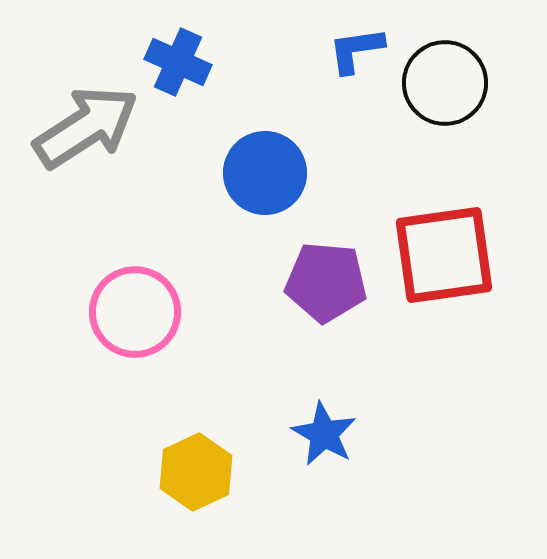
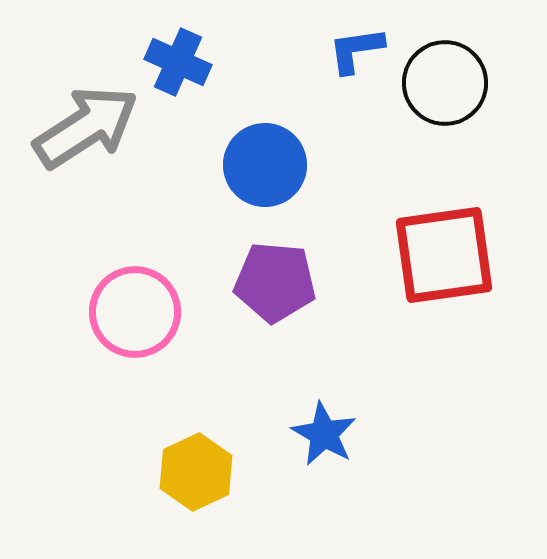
blue circle: moved 8 px up
purple pentagon: moved 51 px left
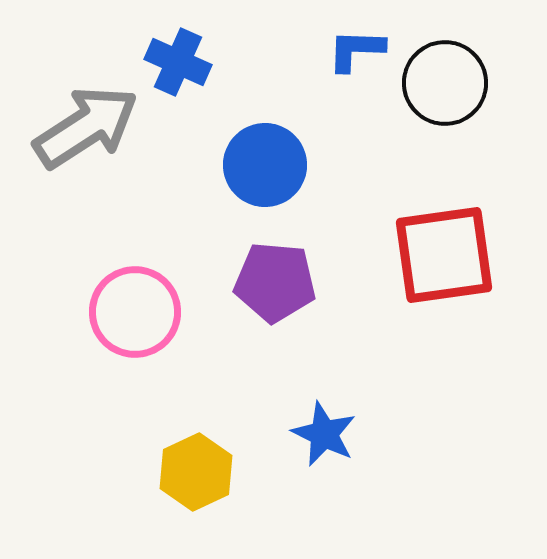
blue L-shape: rotated 10 degrees clockwise
blue star: rotated 4 degrees counterclockwise
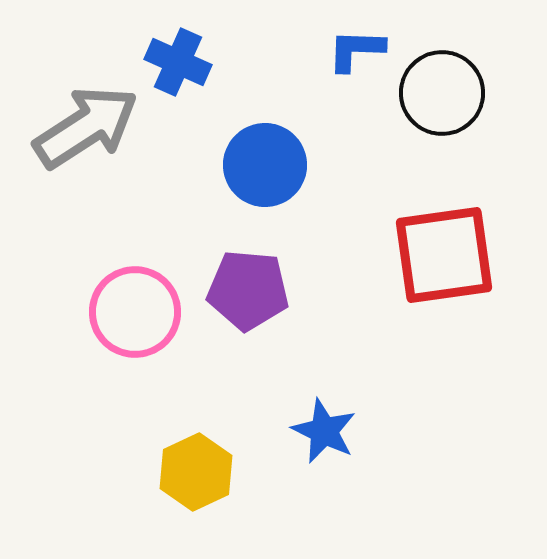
black circle: moved 3 px left, 10 px down
purple pentagon: moved 27 px left, 8 px down
blue star: moved 3 px up
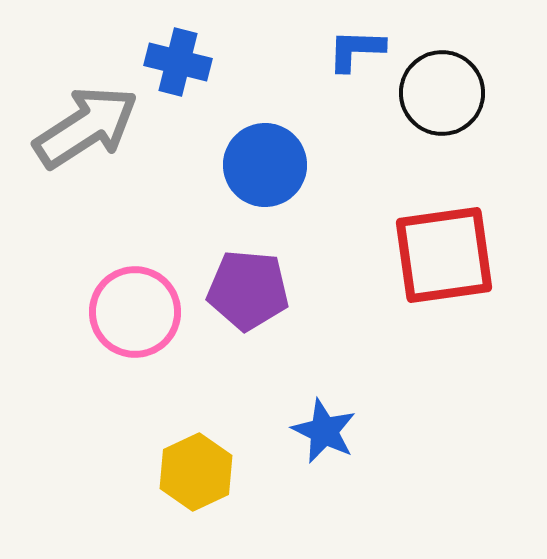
blue cross: rotated 10 degrees counterclockwise
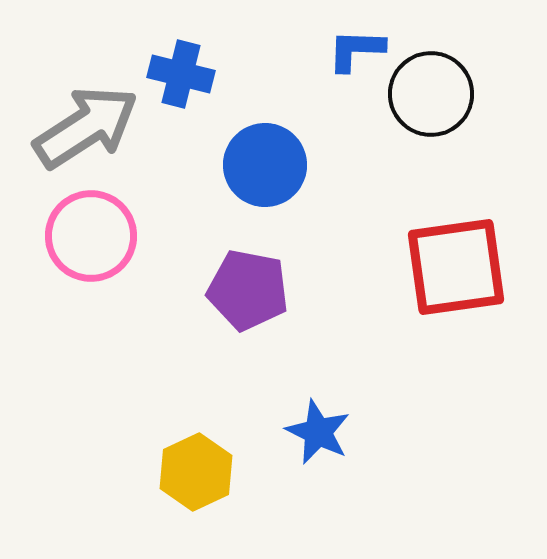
blue cross: moved 3 px right, 12 px down
black circle: moved 11 px left, 1 px down
red square: moved 12 px right, 12 px down
purple pentagon: rotated 6 degrees clockwise
pink circle: moved 44 px left, 76 px up
blue star: moved 6 px left, 1 px down
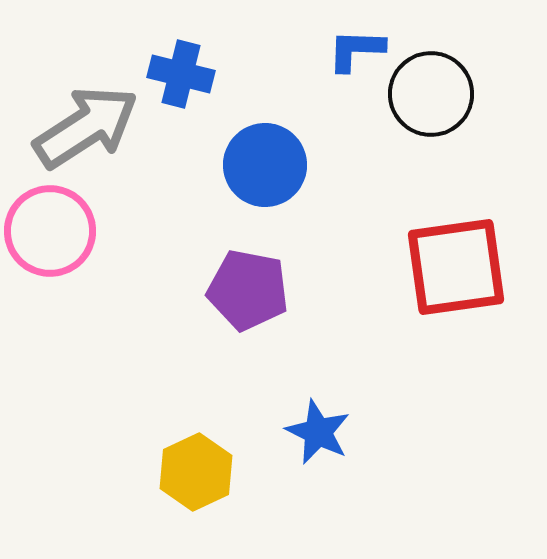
pink circle: moved 41 px left, 5 px up
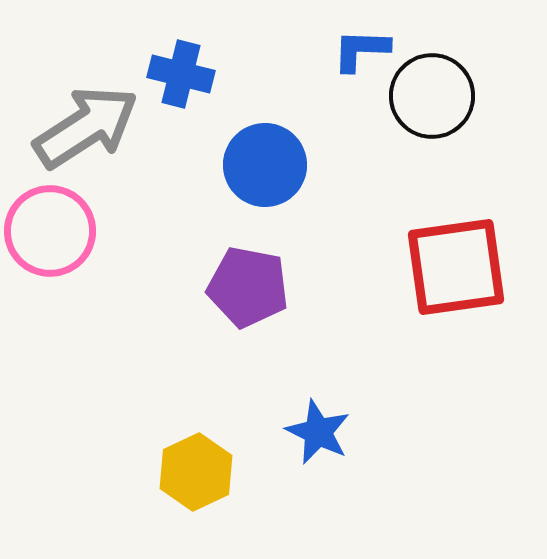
blue L-shape: moved 5 px right
black circle: moved 1 px right, 2 px down
purple pentagon: moved 3 px up
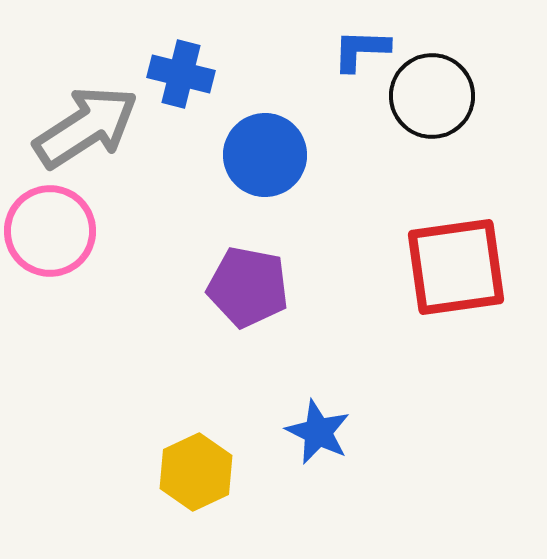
blue circle: moved 10 px up
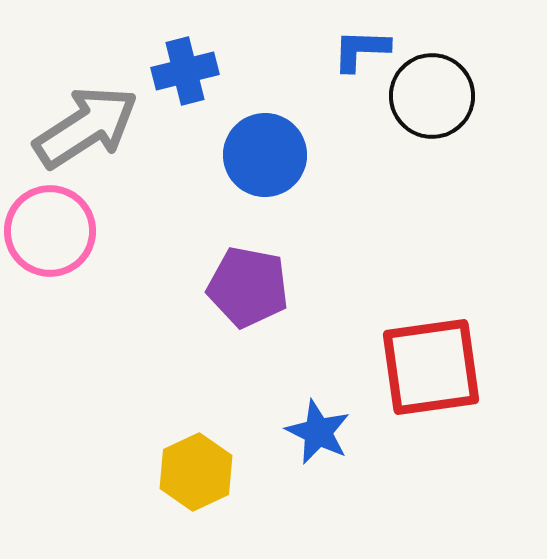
blue cross: moved 4 px right, 3 px up; rotated 28 degrees counterclockwise
red square: moved 25 px left, 100 px down
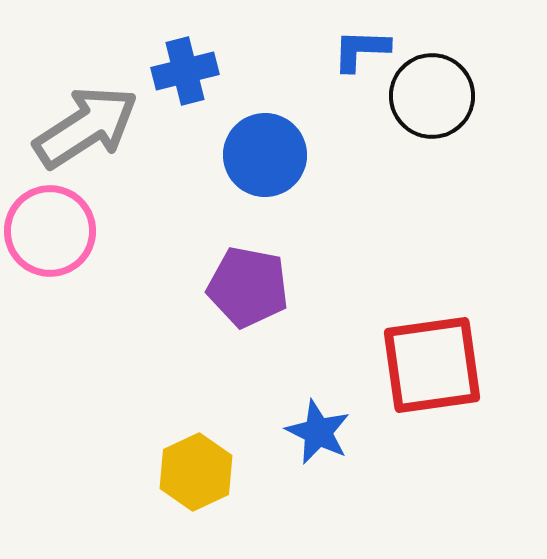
red square: moved 1 px right, 2 px up
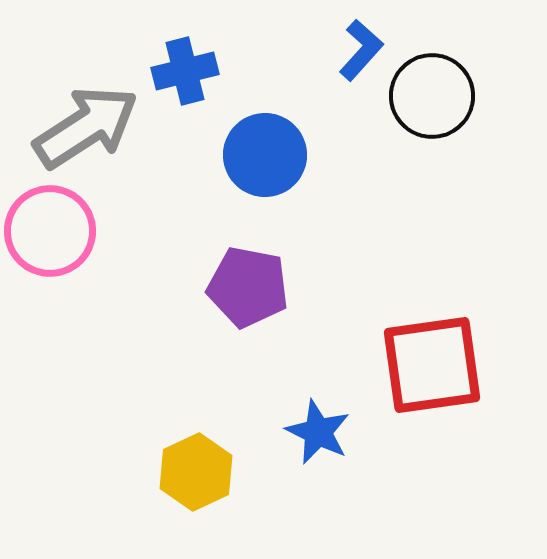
blue L-shape: rotated 130 degrees clockwise
